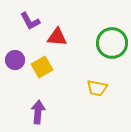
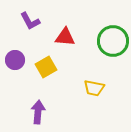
red triangle: moved 8 px right
green circle: moved 1 px right, 2 px up
yellow square: moved 4 px right
yellow trapezoid: moved 3 px left
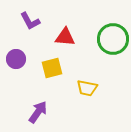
green circle: moved 2 px up
purple circle: moved 1 px right, 1 px up
yellow square: moved 6 px right, 1 px down; rotated 15 degrees clockwise
yellow trapezoid: moved 7 px left
purple arrow: rotated 30 degrees clockwise
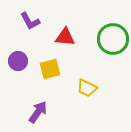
purple circle: moved 2 px right, 2 px down
yellow square: moved 2 px left, 1 px down
yellow trapezoid: rotated 15 degrees clockwise
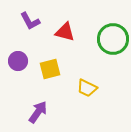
red triangle: moved 5 px up; rotated 10 degrees clockwise
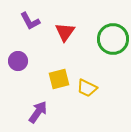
red triangle: rotated 50 degrees clockwise
yellow square: moved 9 px right, 10 px down
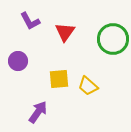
yellow square: rotated 10 degrees clockwise
yellow trapezoid: moved 1 px right, 2 px up; rotated 15 degrees clockwise
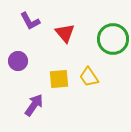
red triangle: moved 1 px down; rotated 15 degrees counterclockwise
yellow trapezoid: moved 1 px right, 9 px up; rotated 15 degrees clockwise
purple arrow: moved 4 px left, 7 px up
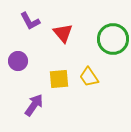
red triangle: moved 2 px left
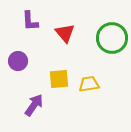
purple L-shape: rotated 25 degrees clockwise
red triangle: moved 2 px right
green circle: moved 1 px left, 1 px up
yellow trapezoid: moved 7 px down; rotated 115 degrees clockwise
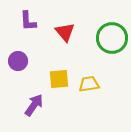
purple L-shape: moved 2 px left
red triangle: moved 1 px up
